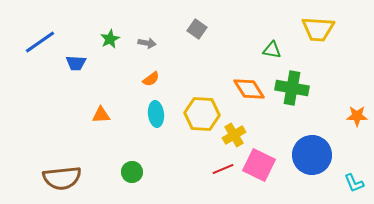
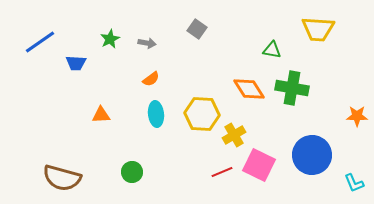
red line: moved 1 px left, 3 px down
brown semicircle: rotated 21 degrees clockwise
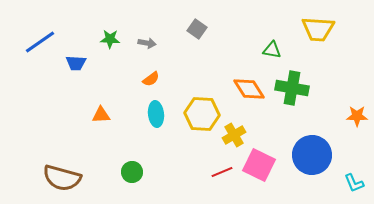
green star: rotated 30 degrees clockwise
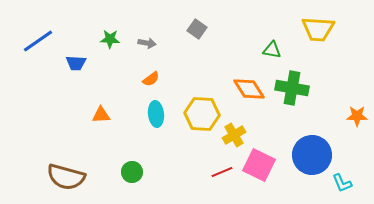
blue line: moved 2 px left, 1 px up
brown semicircle: moved 4 px right, 1 px up
cyan L-shape: moved 12 px left
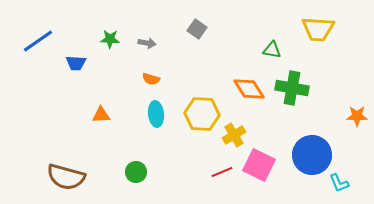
orange semicircle: rotated 54 degrees clockwise
green circle: moved 4 px right
cyan L-shape: moved 3 px left
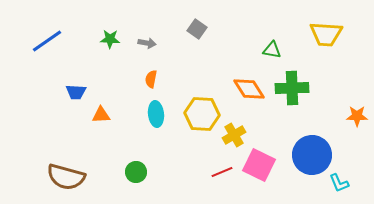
yellow trapezoid: moved 8 px right, 5 px down
blue line: moved 9 px right
blue trapezoid: moved 29 px down
orange semicircle: rotated 84 degrees clockwise
green cross: rotated 12 degrees counterclockwise
